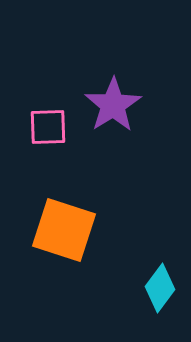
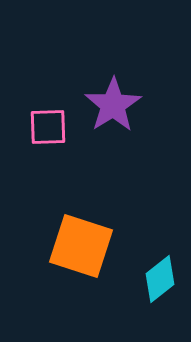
orange square: moved 17 px right, 16 px down
cyan diamond: moved 9 px up; rotated 15 degrees clockwise
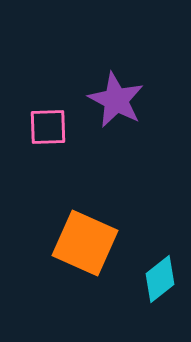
purple star: moved 3 px right, 5 px up; rotated 12 degrees counterclockwise
orange square: moved 4 px right, 3 px up; rotated 6 degrees clockwise
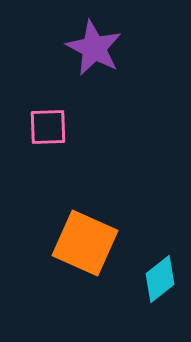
purple star: moved 22 px left, 52 px up
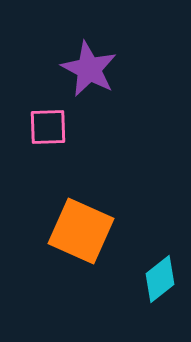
purple star: moved 5 px left, 21 px down
orange square: moved 4 px left, 12 px up
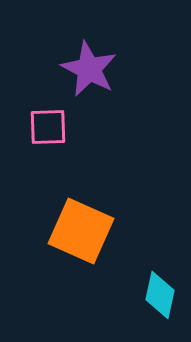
cyan diamond: moved 16 px down; rotated 39 degrees counterclockwise
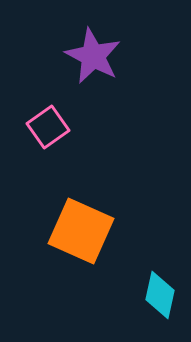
purple star: moved 4 px right, 13 px up
pink square: rotated 33 degrees counterclockwise
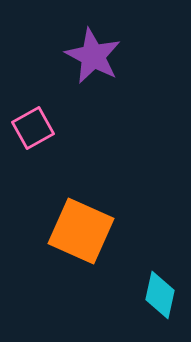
pink square: moved 15 px left, 1 px down; rotated 6 degrees clockwise
